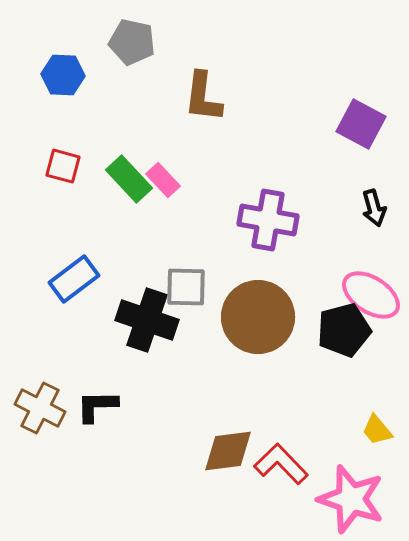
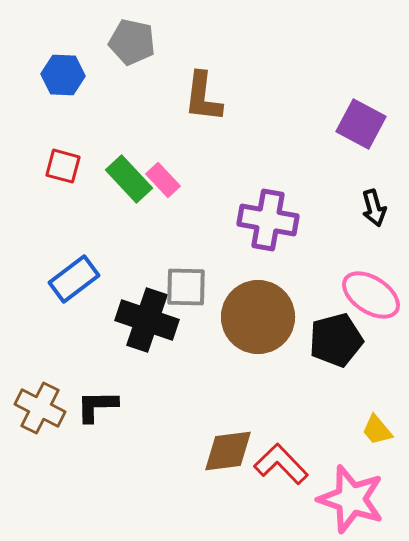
black pentagon: moved 8 px left, 10 px down
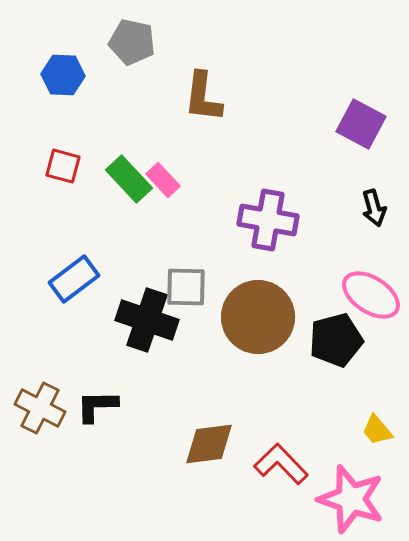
brown diamond: moved 19 px left, 7 px up
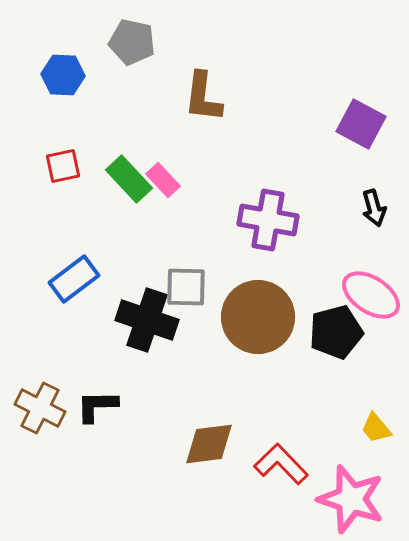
red square: rotated 27 degrees counterclockwise
black pentagon: moved 8 px up
yellow trapezoid: moved 1 px left, 2 px up
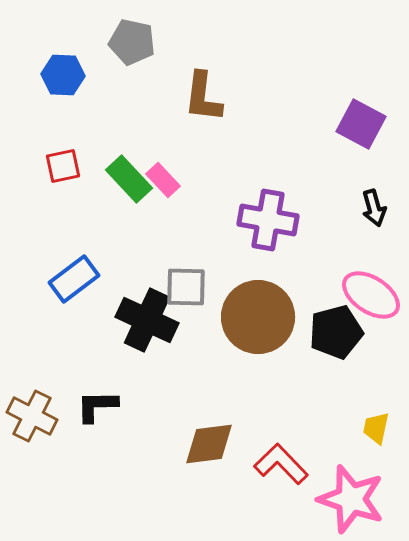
black cross: rotated 6 degrees clockwise
brown cross: moved 8 px left, 8 px down
yellow trapezoid: rotated 52 degrees clockwise
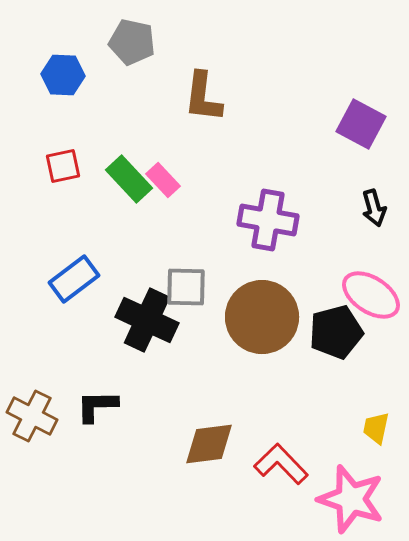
brown circle: moved 4 px right
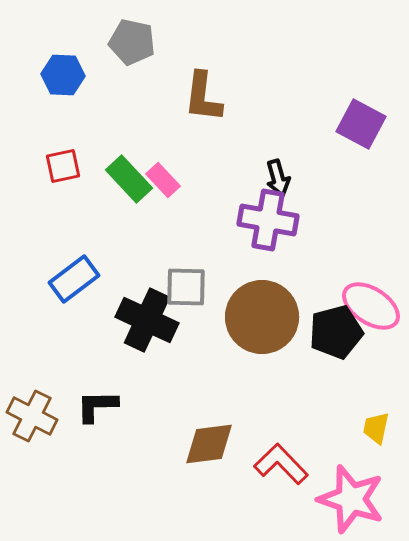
black arrow: moved 96 px left, 30 px up
pink ellipse: moved 11 px down
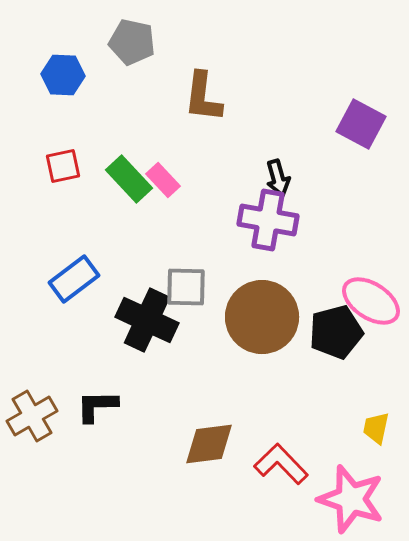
pink ellipse: moved 5 px up
brown cross: rotated 33 degrees clockwise
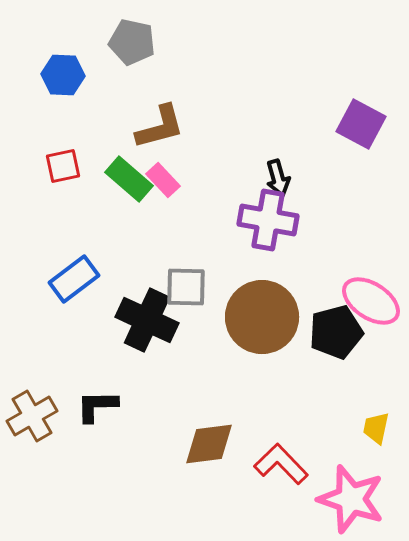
brown L-shape: moved 43 px left, 30 px down; rotated 112 degrees counterclockwise
green rectangle: rotated 6 degrees counterclockwise
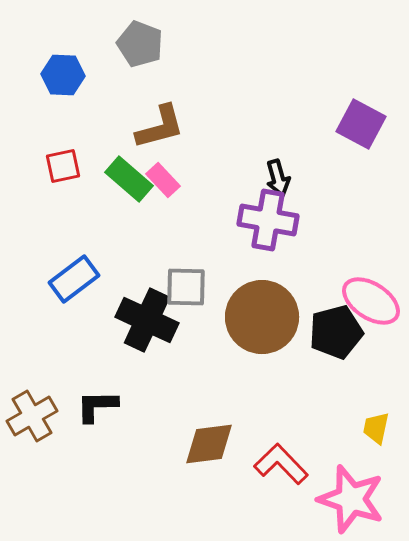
gray pentagon: moved 8 px right, 2 px down; rotated 9 degrees clockwise
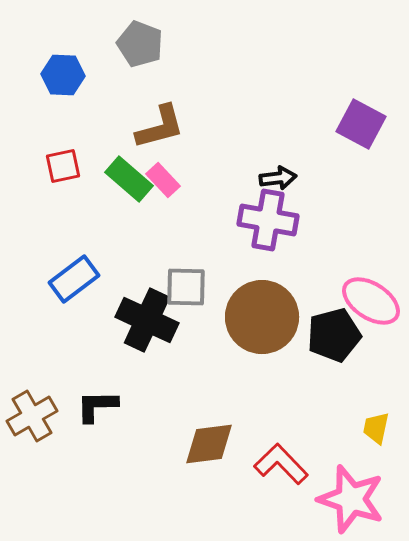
black arrow: rotated 81 degrees counterclockwise
black pentagon: moved 2 px left, 3 px down
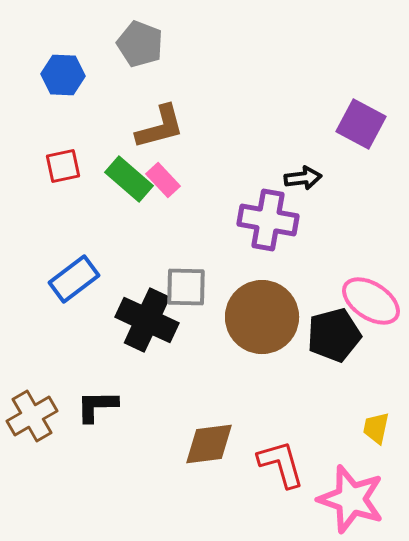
black arrow: moved 25 px right
red L-shape: rotated 28 degrees clockwise
